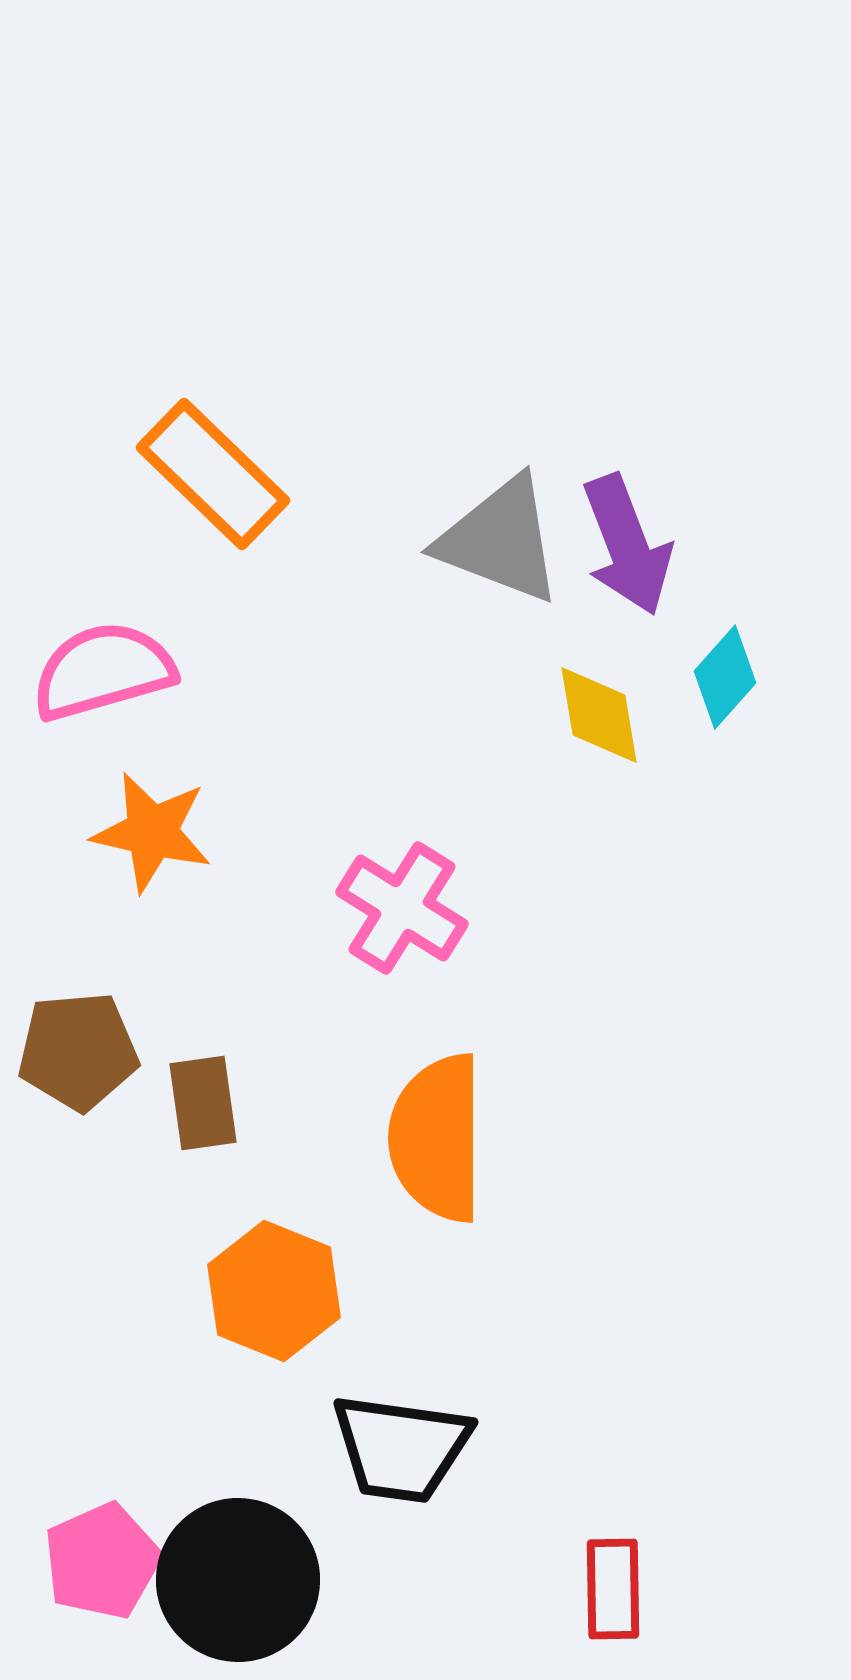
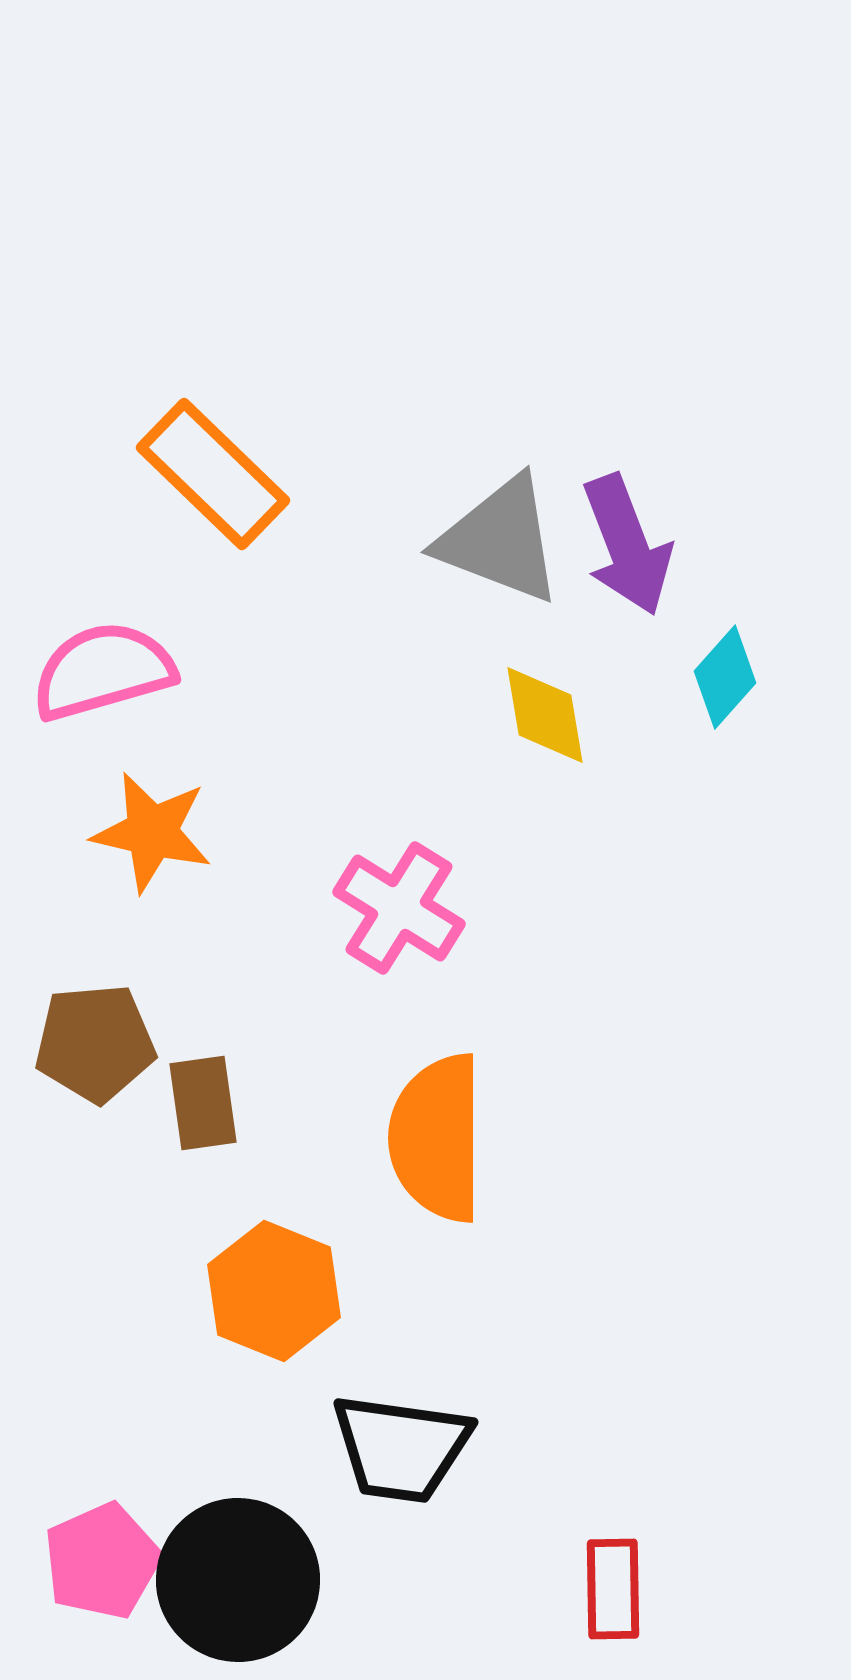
yellow diamond: moved 54 px left
pink cross: moved 3 px left
brown pentagon: moved 17 px right, 8 px up
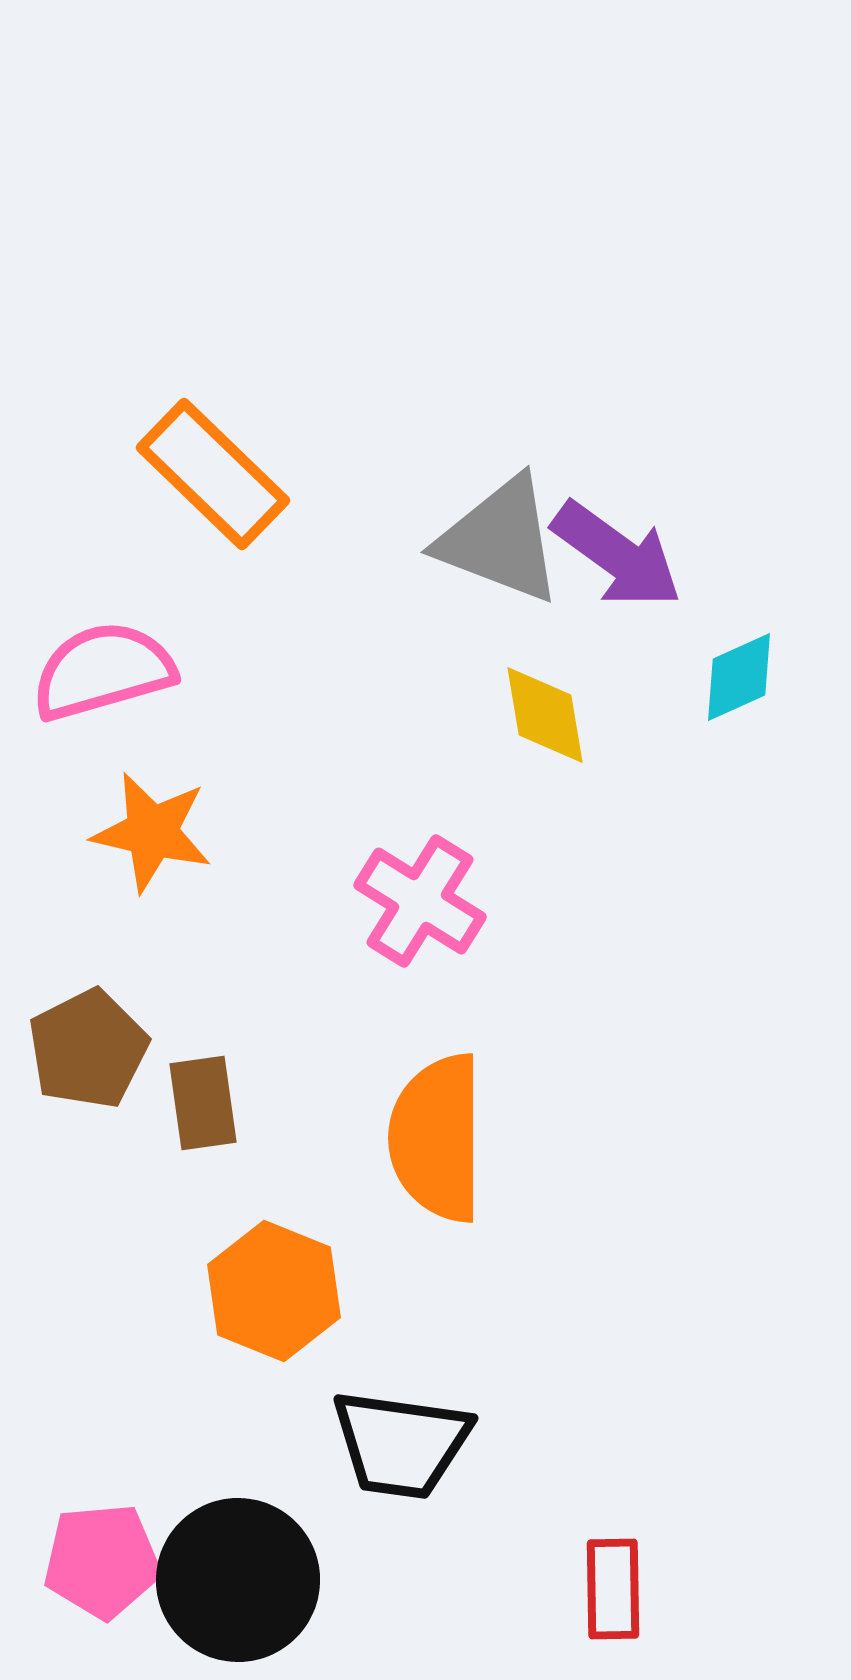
purple arrow: moved 10 px left, 10 px down; rotated 33 degrees counterclockwise
cyan diamond: moved 14 px right; rotated 24 degrees clockwise
pink cross: moved 21 px right, 7 px up
brown pentagon: moved 7 px left, 6 px down; rotated 22 degrees counterclockwise
black trapezoid: moved 4 px up
pink pentagon: rotated 19 degrees clockwise
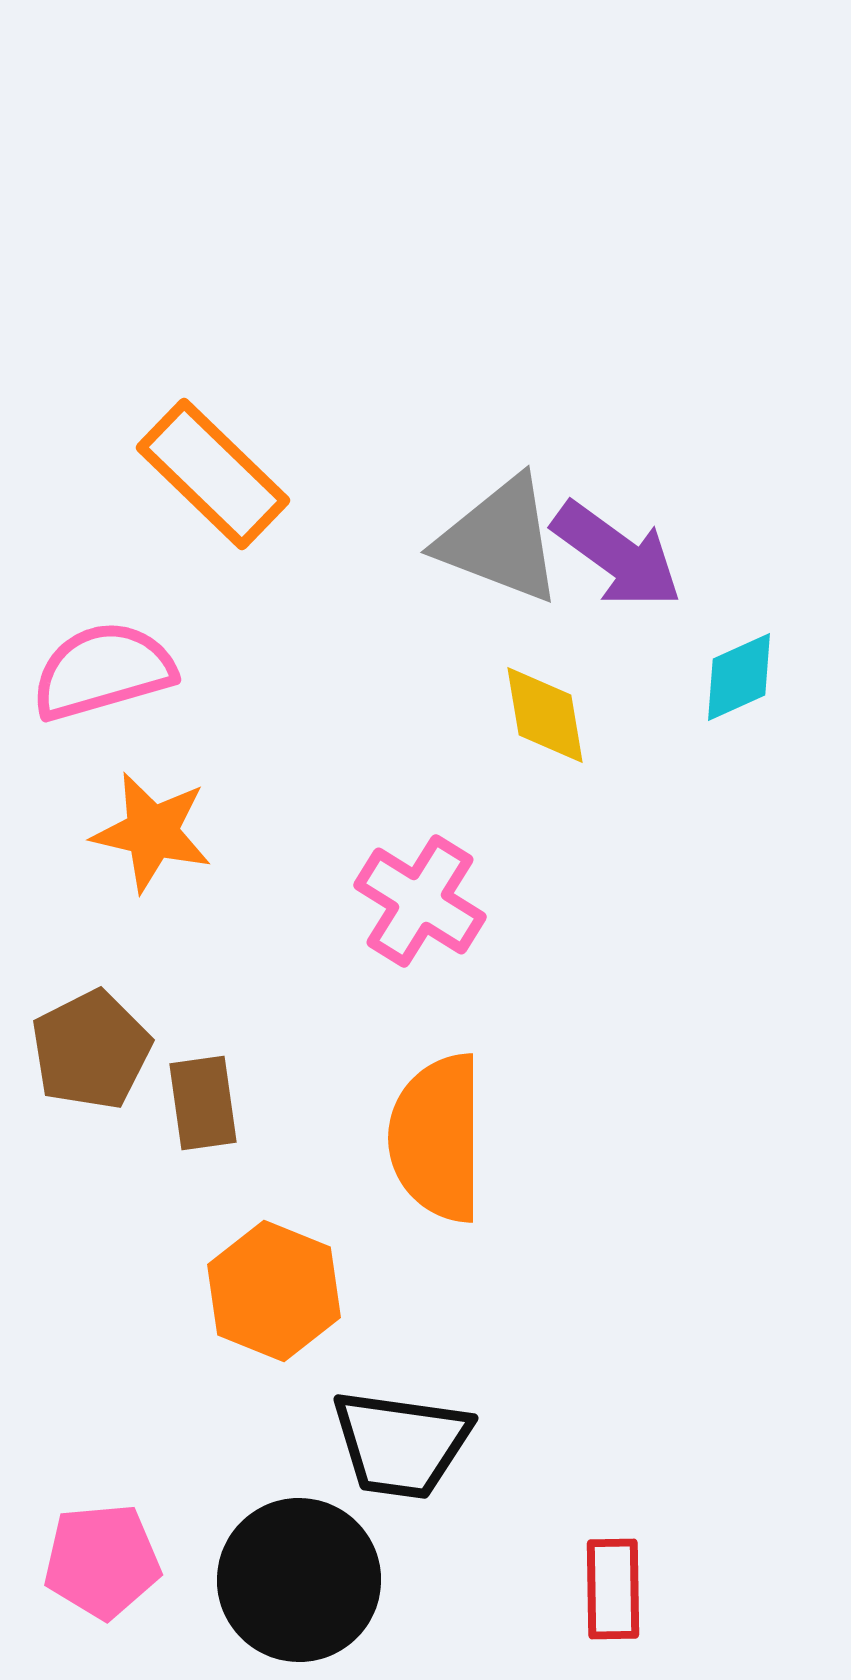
brown pentagon: moved 3 px right, 1 px down
black circle: moved 61 px right
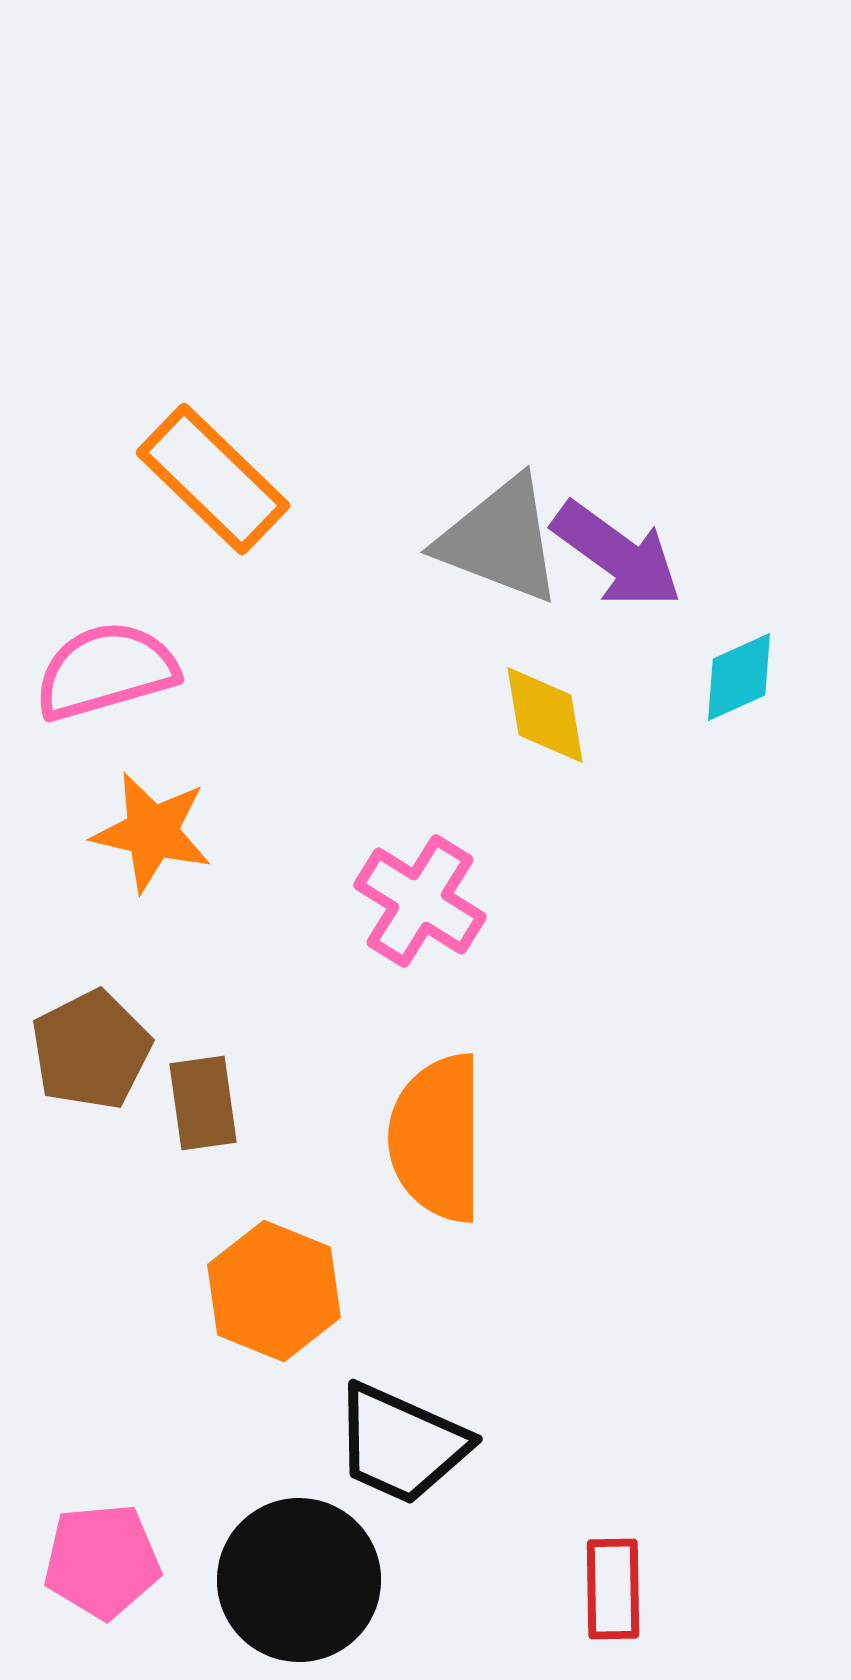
orange rectangle: moved 5 px down
pink semicircle: moved 3 px right
black trapezoid: rotated 16 degrees clockwise
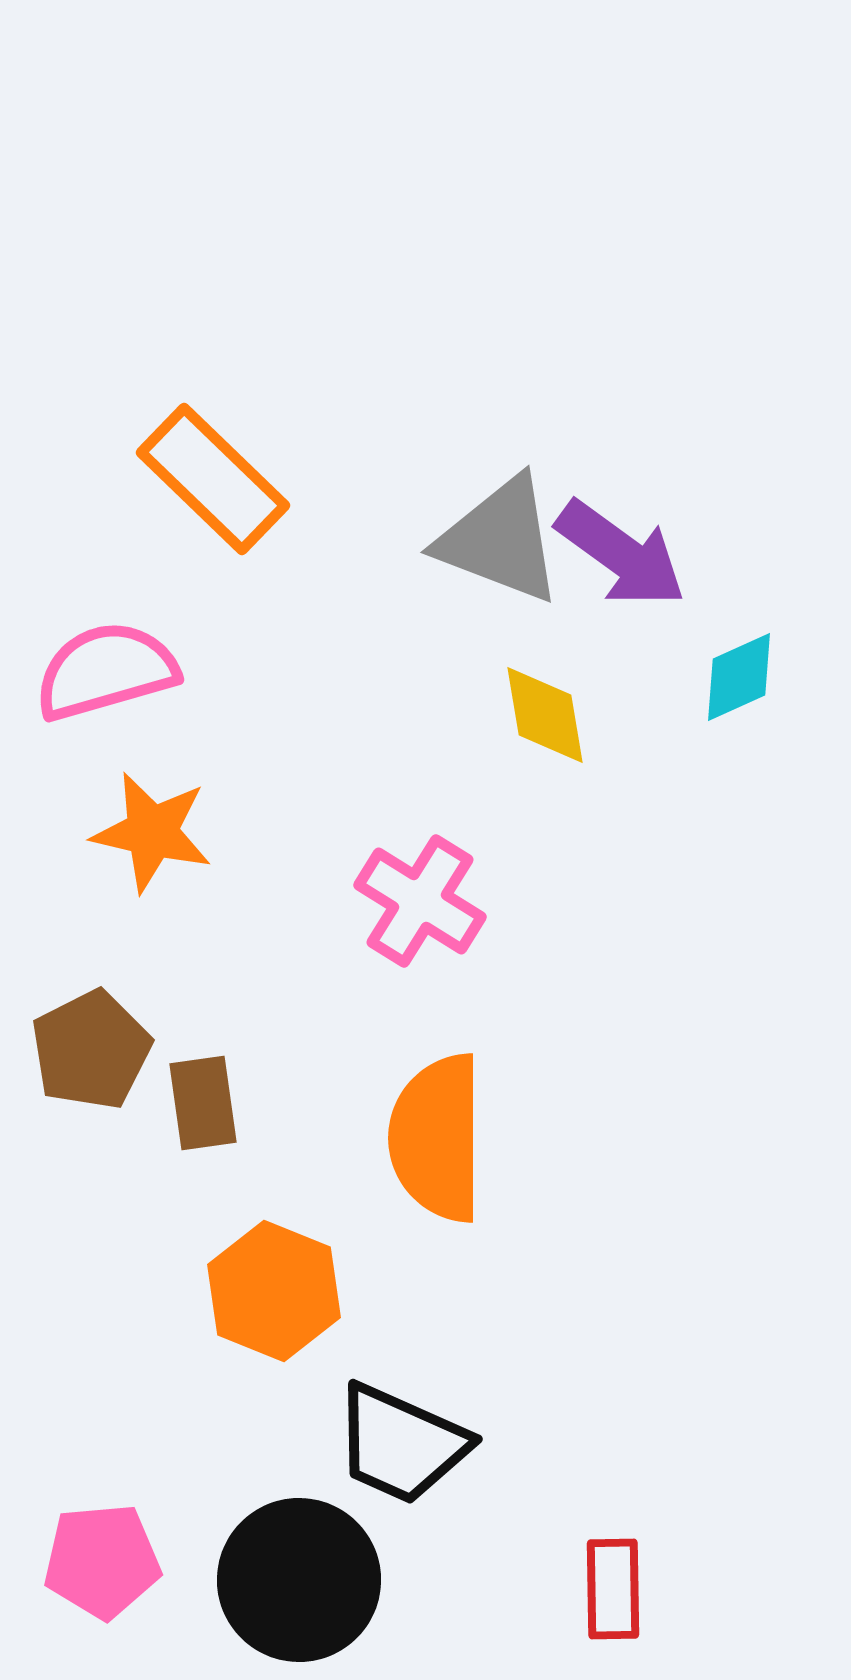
purple arrow: moved 4 px right, 1 px up
